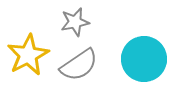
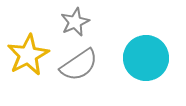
gray star: rotated 12 degrees counterclockwise
cyan circle: moved 2 px right, 1 px up
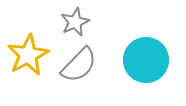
cyan circle: moved 2 px down
gray semicircle: rotated 12 degrees counterclockwise
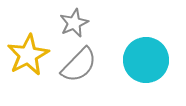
gray star: moved 1 px left, 1 px down
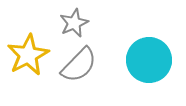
cyan circle: moved 3 px right
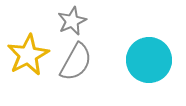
gray star: moved 2 px left, 2 px up
gray semicircle: moved 3 px left, 3 px up; rotated 15 degrees counterclockwise
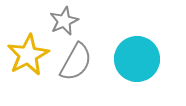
gray star: moved 8 px left
cyan circle: moved 12 px left, 1 px up
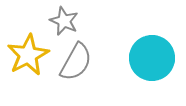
gray star: rotated 24 degrees counterclockwise
cyan circle: moved 15 px right, 1 px up
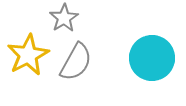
gray star: moved 3 px up; rotated 16 degrees clockwise
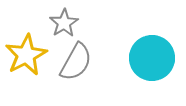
gray star: moved 5 px down
yellow star: moved 2 px left
